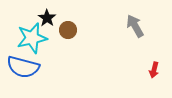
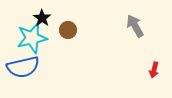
black star: moved 5 px left
blue semicircle: rotated 28 degrees counterclockwise
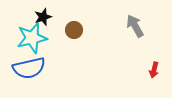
black star: moved 1 px right, 1 px up; rotated 18 degrees clockwise
brown circle: moved 6 px right
blue semicircle: moved 6 px right, 1 px down
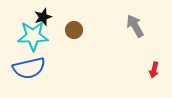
cyan star: moved 1 px right, 2 px up; rotated 12 degrees clockwise
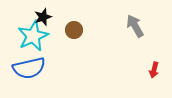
cyan star: rotated 24 degrees counterclockwise
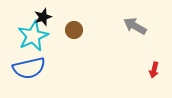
gray arrow: rotated 30 degrees counterclockwise
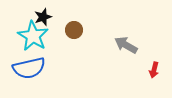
gray arrow: moved 9 px left, 19 px down
cyan star: rotated 16 degrees counterclockwise
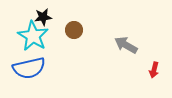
black star: rotated 12 degrees clockwise
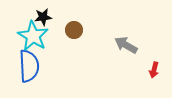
blue semicircle: moved 2 px up; rotated 80 degrees counterclockwise
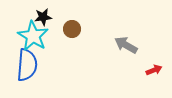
brown circle: moved 2 px left, 1 px up
blue semicircle: moved 2 px left, 1 px up; rotated 8 degrees clockwise
red arrow: rotated 126 degrees counterclockwise
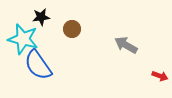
black star: moved 2 px left
cyan star: moved 10 px left, 3 px down; rotated 16 degrees counterclockwise
blue semicircle: moved 11 px right; rotated 140 degrees clockwise
red arrow: moved 6 px right, 6 px down; rotated 42 degrees clockwise
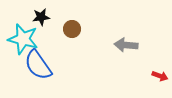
gray arrow: rotated 25 degrees counterclockwise
